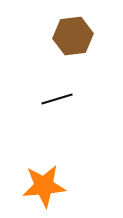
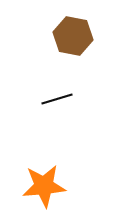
brown hexagon: rotated 18 degrees clockwise
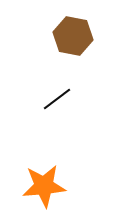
black line: rotated 20 degrees counterclockwise
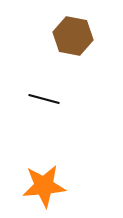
black line: moved 13 px left; rotated 52 degrees clockwise
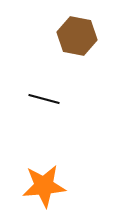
brown hexagon: moved 4 px right
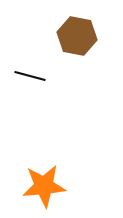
black line: moved 14 px left, 23 px up
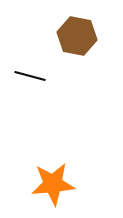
orange star: moved 9 px right, 2 px up
